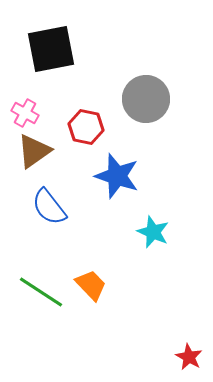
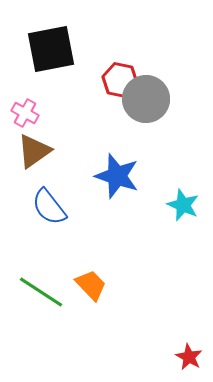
red hexagon: moved 34 px right, 47 px up
cyan star: moved 30 px right, 27 px up
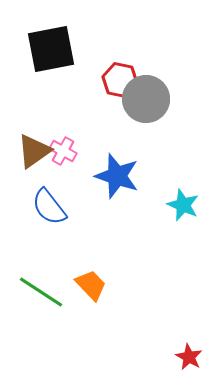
pink cross: moved 38 px right, 38 px down
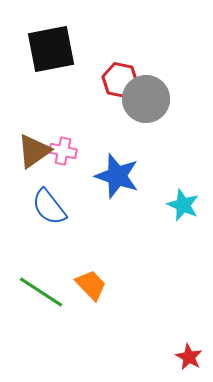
pink cross: rotated 16 degrees counterclockwise
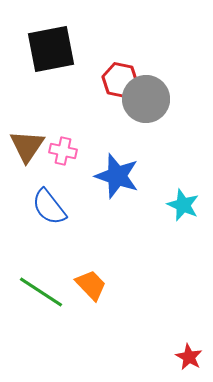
brown triangle: moved 7 px left, 5 px up; rotated 21 degrees counterclockwise
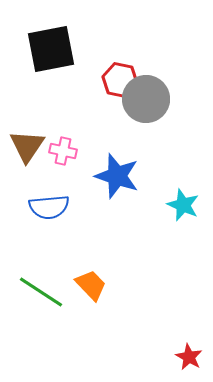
blue semicircle: rotated 57 degrees counterclockwise
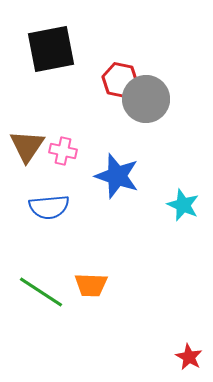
orange trapezoid: rotated 136 degrees clockwise
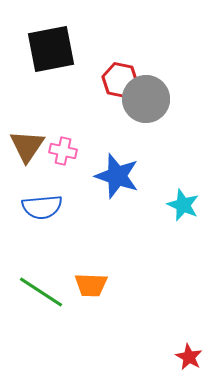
blue semicircle: moved 7 px left
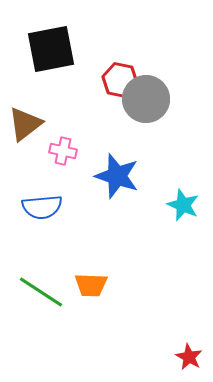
brown triangle: moved 2 px left, 22 px up; rotated 18 degrees clockwise
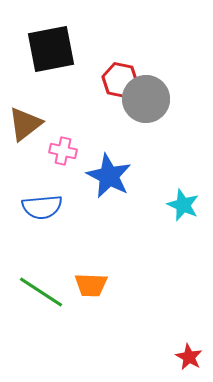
blue star: moved 8 px left; rotated 9 degrees clockwise
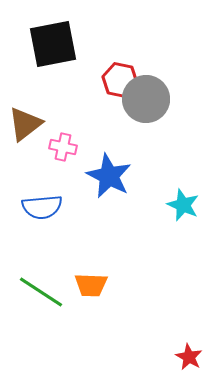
black square: moved 2 px right, 5 px up
pink cross: moved 4 px up
